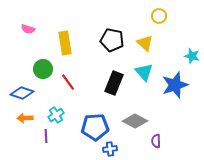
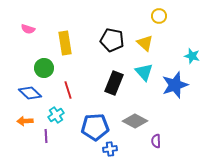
green circle: moved 1 px right, 1 px up
red line: moved 8 px down; rotated 18 degrees clockwise
blue diamond: moved 8 px right; rotated 25 degrees clockwise
orange arrow: moved 3 px down
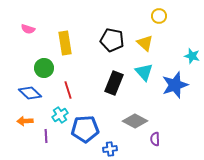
cyan cross: moved 4 px right
blue pentagon: moved 10 px left, 2 px down
purple semicircle: moved 1 px left, 2 px up
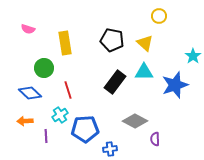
cyan star: moved 1 px right; rotated 21 degrees clockwise
cyan triangle: rotated 48 degrees counterclockwise
black rectangle: moved 1 px right, 1 px up; rotated 15 degrees clockwise
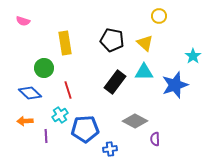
pink semicircle: moved 5 px left, 8 px up
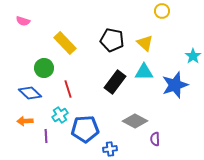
yellow circle: moved 3 px right, 5 px up
yellow rectangle: rotated 35 degrees counterclockwise
red line: moved 1 px up
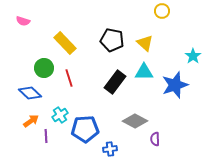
red line: moved 1 px right, 11 px up
orange arrow: moved 6 px right; rotated 147 degrees clockwise
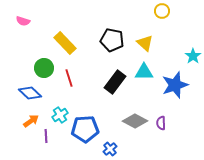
purple semicircle: moved 6 px right, 16 px up
blue cross: rotated 32 degrees counterclockwise
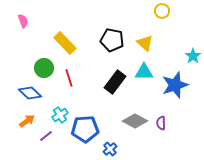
pink semicircle: rotated 128 degrees counterclockwise
orange arrow: moved 4 px left
purple line: rotated 56 degrees clockwise
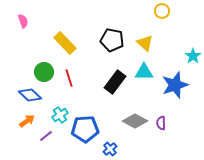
green circle: moved 4 px down
blue diamond: moved 2 px down
